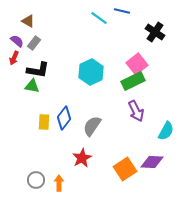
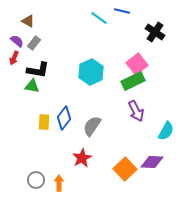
orange square: rotated 10 degrees counterclockwise
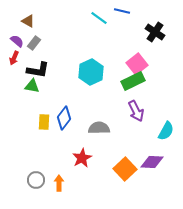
gray semicircle: moved 7 px right, 2 px down; rotated 55 degrees clockwise
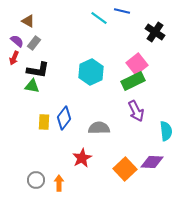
cyan semicircle: rotated 36 degrees counterclockwise
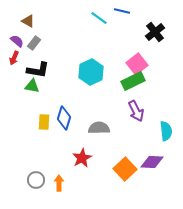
black cross: rotated 18 degrees clockwise
blue diamond: rotated 20 degrees counterclockwise
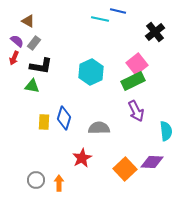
blue line: moved 4 px left
cyan line: moved 1 px right, 1 px down; rotated 24 degrees counterclockwise
black L-shape: moved 3 px right, 4 px up
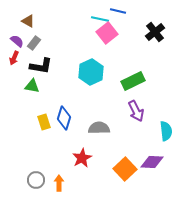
pink square: moved 30 px left, 31 px up
yellow rectangle: rotated 21 degrees counterclockwise
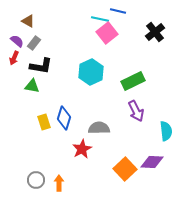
red star: moved 9 px up
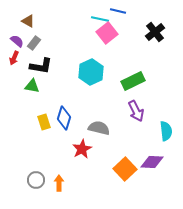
gray semicircle: rotated 15 degrees clockwise
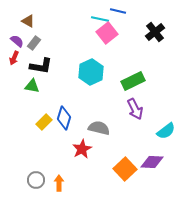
purple arrow: moved 1 px left, 2 px up
yellow rectangle: rotated 63 degrees clockwise
cyan semicircle: rotated 60 degrees clockwise
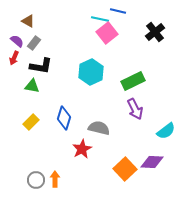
yellow rectangle: moved 13 px left
orange arrow: moved 4 px left, 4 px up
